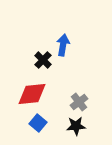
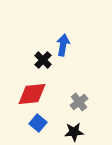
black star: moved 2 px left, 6 px down
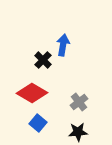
red diamond: moved 1 px up; rotated 36 degrees clockwise
black star: moved 4 px right
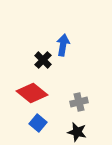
red diamond: rotated 8 degrees clockwise
gray cross: rotated 24 degrees clockwise
black star: moved 1 px left; rotated 18 degrees clockwise
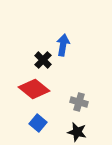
red diamond: moved 2 px right, 4 px up
gray cross: rotated 30 degrees clockwise
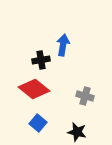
black cross: moved 2 px left; rotated 36 degrees clockwise
gray cross: moved 6 px right, 6 px up
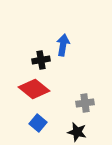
gray cross: moved 7 px down; rotated 24 degrees counterclockwise
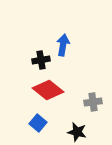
red diamond: moved 14 px right, 1 px down
gray cross: moved 8 px right, 1 px up
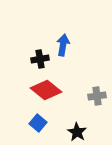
black cross: moved 1 px left, 1 px up
red diamond: moved 2 px left
gray cross: moved 4 px right, 6 px up
black star: rotated 18 degrees clockwise
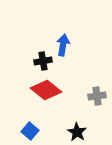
black cross: moved 3 px right, 2 px down
blue square: moved 8 px left, 8 px down
